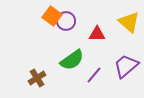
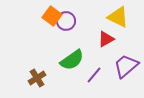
yellow triangle: moved 11 px left, 5 px up; rotated 15 degrees counterclockwise
red triangle: moved 9 px right, 5 px down; rotated 30 degrees counterclockwise
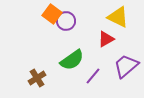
orange square: moved 2 px up
purple line: moved 1 px left, 1 px down
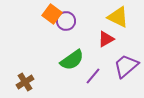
brown cross: moved 12 px left, 4 px down
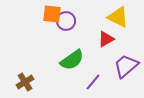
orange square: rotated 30 degrees counterclockwise
purple line: moved 6 px down
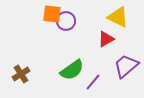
green semicircle: moved 10 px down
brown cross: moved 4 px left, 8 px up
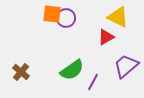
purple circle: moved 3 px up
red triangle: moved 2 px up
brown cross: moved 2 px up; rotated 18 degrees counterclockwise
purple line: rotated 12 degrees counterclockwise
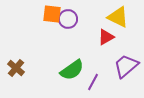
purple circle: moved 2 px right, 1 px down
brown cross: moved 5 px left, 4 px up
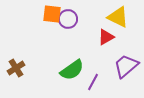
brown cross: rotated 18 degrees clockwise
